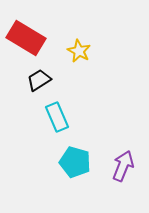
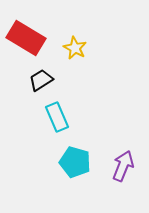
yellow star: moved 4 px left, 3 px up
black trapezoid: moved 2 px right
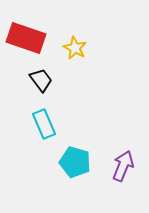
red rectangle: rotated 12 degrees counterclockwise
black trapezoid: rotated 85 degrees clockwise
cyan rectangle: moved 13 px left, 7 px down
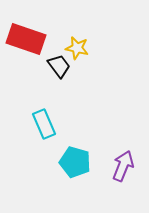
red rectangle: moved 1 px down
yellow star: moved 2 px right; rotated 15 degrees counterclockwise
black trapezoid: moved 18 px right, 14 px up
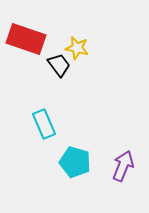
black trapezoid: moved 1 px up
